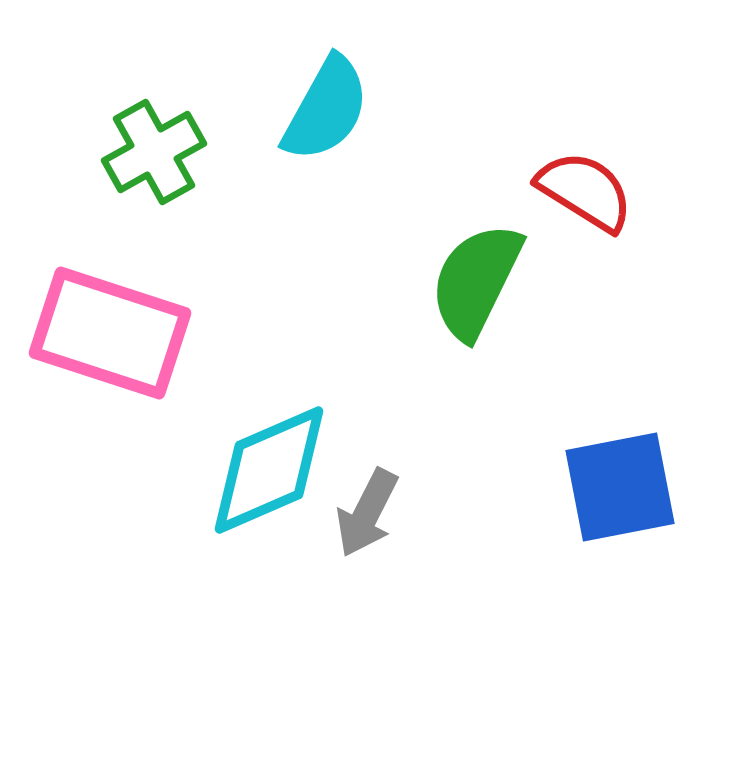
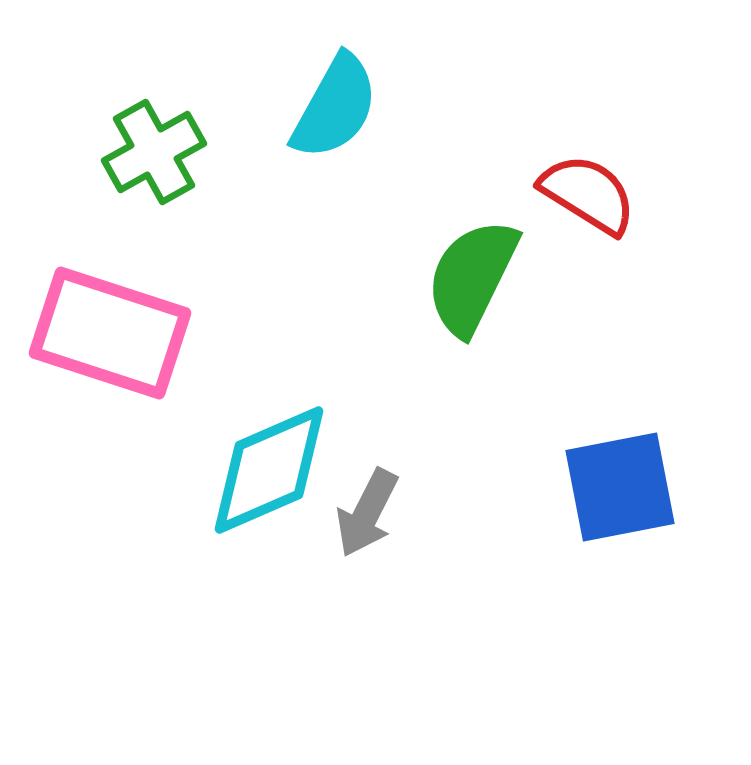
cyan semicircle: moved 9 px right, 2 px up
red semicircle: moved 3 px right, 3 px down
green semicircle: moved 4 px left, 4 px up
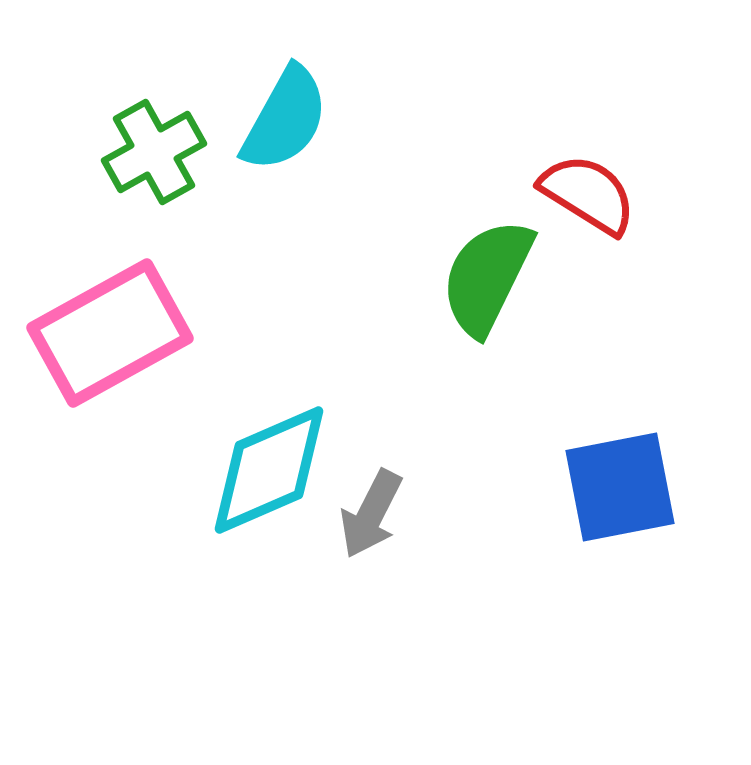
cyan semicircle: moved 50 px left, 12 px down
green semicircle: moved 15 px right
pink rectangle: rotated 47 degrees counterclockwise
gray arrow: moved 4 px right, 1 px down
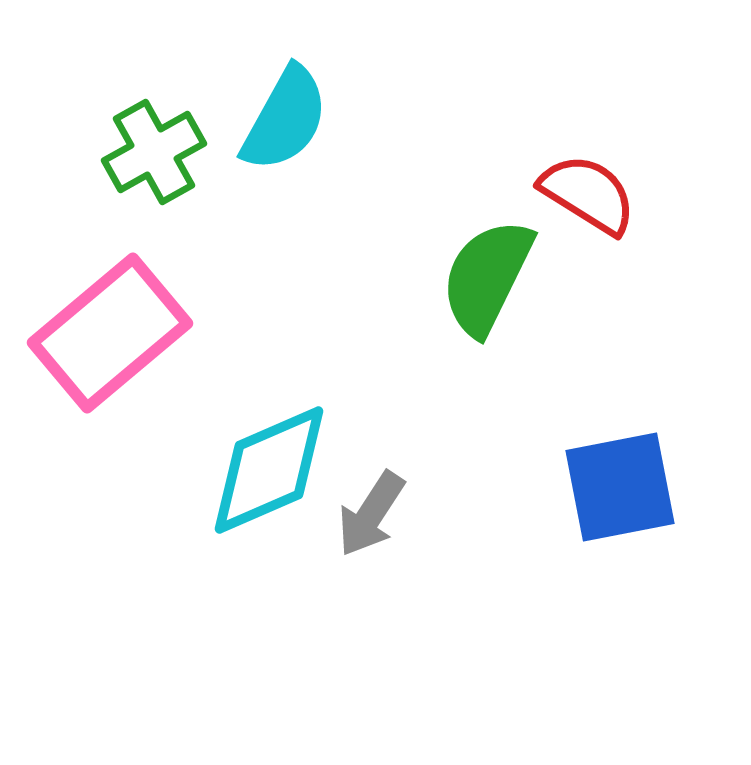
pink rectangle: rotated 11 degrees counterclockwise
gray arrow: rotated 6 degrees clockwise
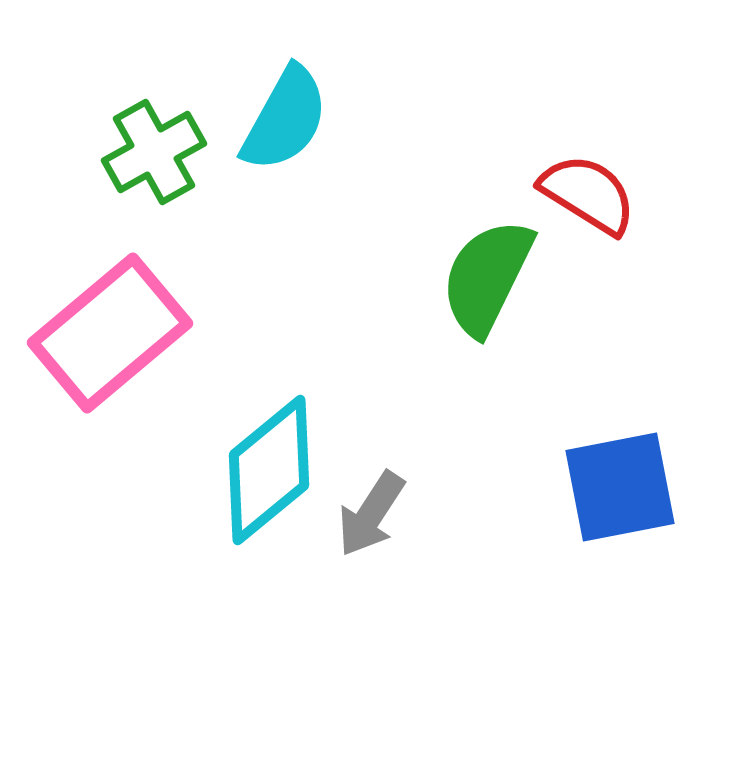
cyan diamond: rotated 16 degrees counterclockwise
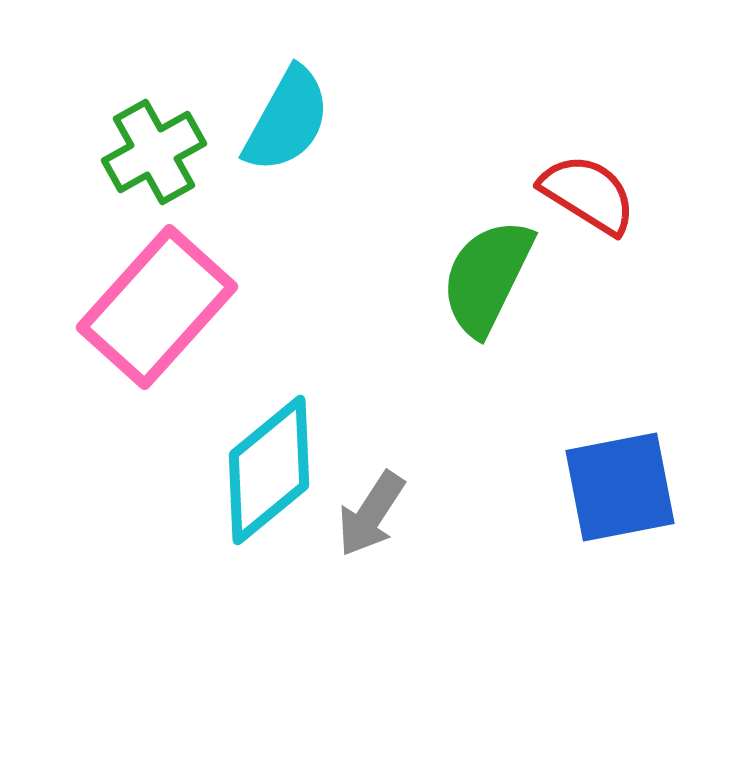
cyan semicircle: moved 2 px right, 1 px down
pink rectangle: moved 47 px right, 26 px up; rotated 8 degrees counterclockwise
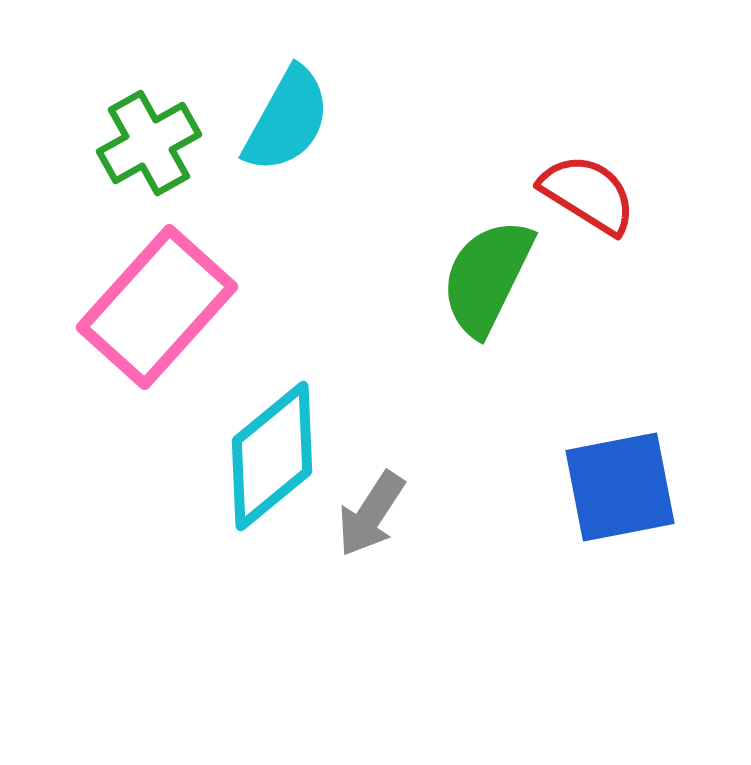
green cross: moved 5 px left, 9 px up
cyan diamond: moved 3 px right, 14 px up
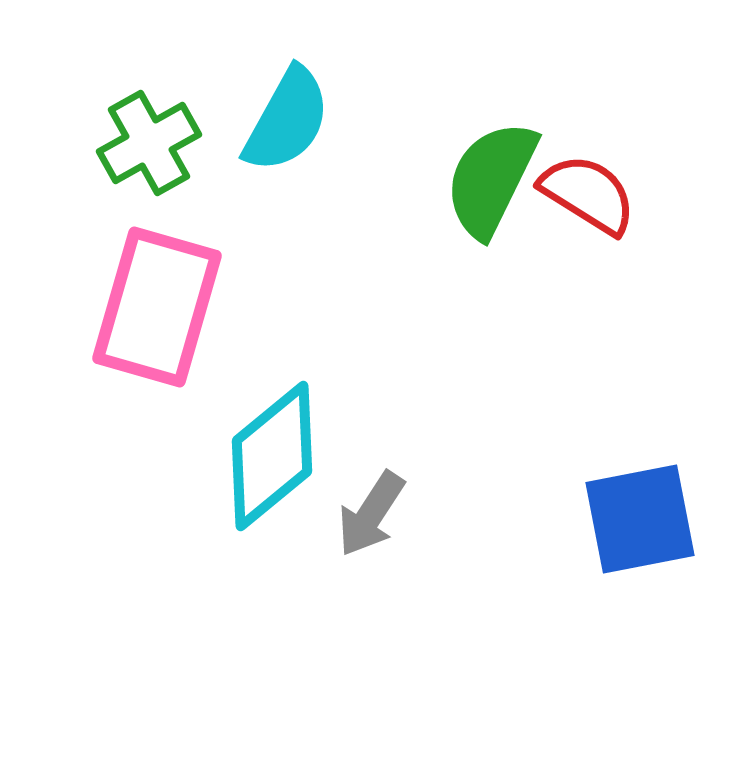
green semicircle: moved 4 px right, 98 px up
pink rectangle: rotated 26 degrees counterclockwise
blue square: moved 20 px right, 32 px down
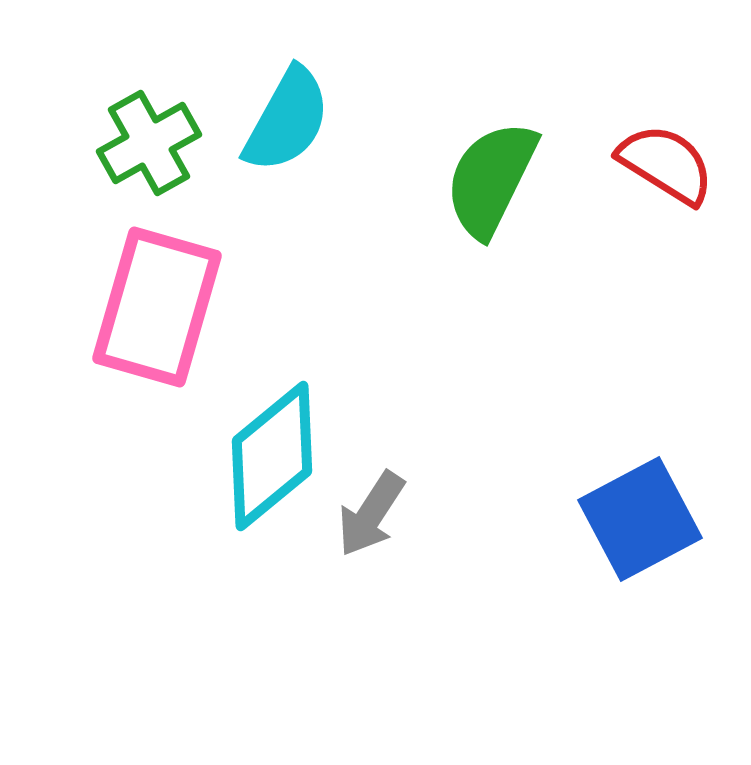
red semicircle: moved 78 px right, 30 px up
blue square: rotated 17 degrees counterclockwise
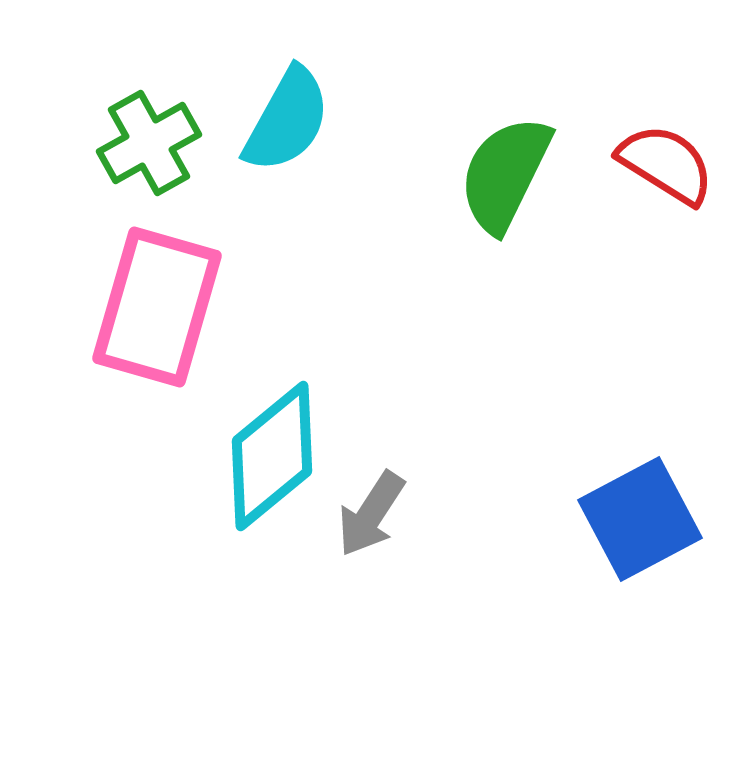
green semicircle: moved 14 px right, 5 px up
